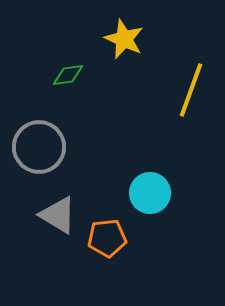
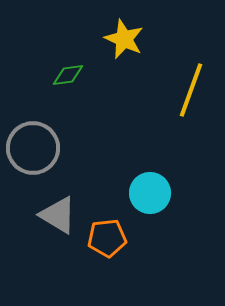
gray circle: moved 6 px left, 1 px down
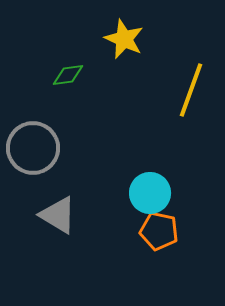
orange pentagon: moved 52 px right, 7 px up; rotated 18 degrees clockwise
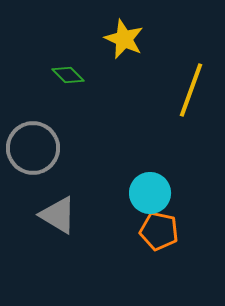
green diamond: rotated 52 degrees clockwise
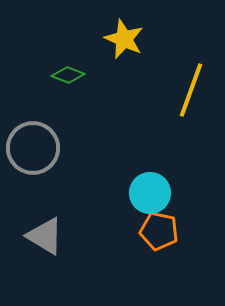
green diamond: rotated 24 degrees counterclockwise
gray triangle: moved 13 px left, 21 px down
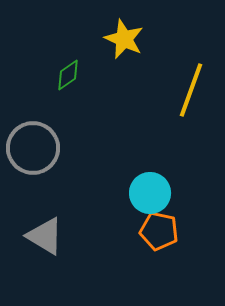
green diamond: rotated 56 degrees counterclockwise
